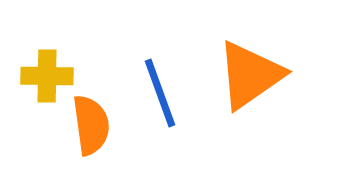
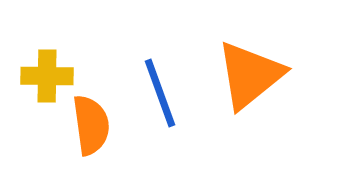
orange triangle: rotated 4 degrees counterclockwise
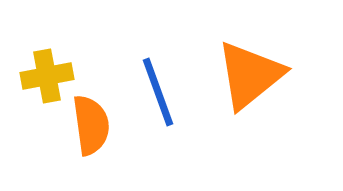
yellow cross: rotated 12 degrees counterclockwise
blue line: moved 2 px left, 1 px up
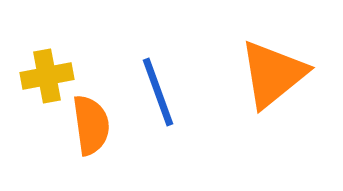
orange triangle: moved 23 px right, 1 px up
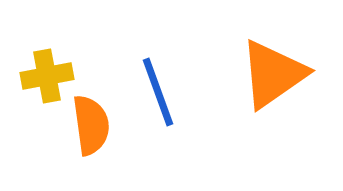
orange triangle: rotated 4 degrees clockwise
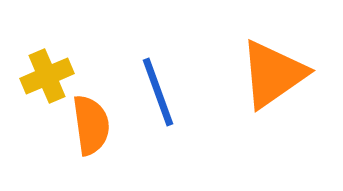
yellow cross: rotated 12 degrees counterclockwise
